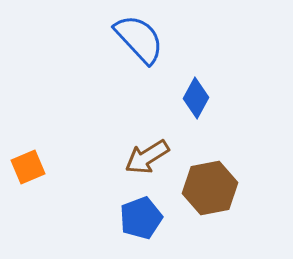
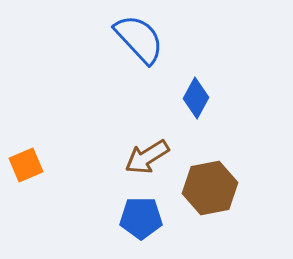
orange square: moved 2 px left, 2 px up
blue pentagon: rotated 21 degrees clockwise
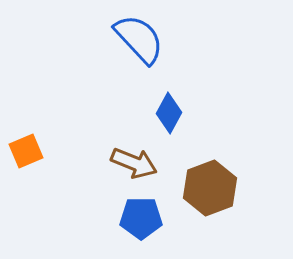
blue diamond: moved 27 px left, 15 px down
brown arrow: moved 13 px left, 6 px down; rotated 126 degrees counterclockwise
orange square: moved 14 px up
brown hexagon: rotated 10 degrees counterclockwise
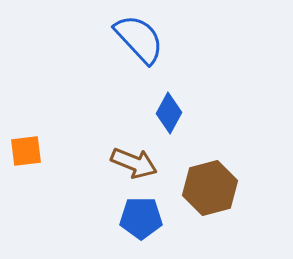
orange square: rotated 16 degrees clockwise
brown hexagon: rotated 6 degrees clockwise
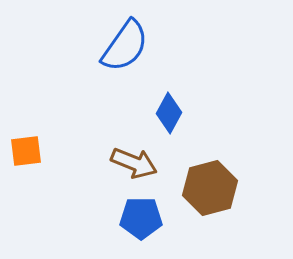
blue semicircle: moved 14 px left, 7 px down; rotated 78 degrees clockwise
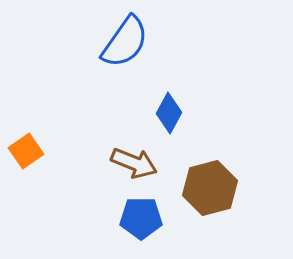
blue semicircle: moved 4 px up
orange square: rotated 28 degrees counterclockwise
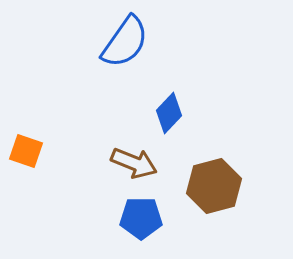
blue diamond: rotated 15 degrees clockwise
orange square: rotated 36 degrees counterclockwise
brown hexagon: moved 4 px right, 2 px up
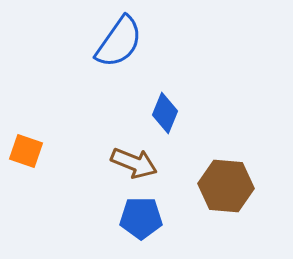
blue semicircle: moved 6 px left
blue diamond: moved 4 px left; rotated 21 degrees counterclockwise
brown hexagon: moved 12 px right; rotated 20 degrees clockwise
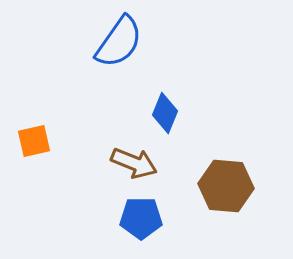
orange square: moved 8 px right, 10 px up; rotated 32 degrees counterclockwise
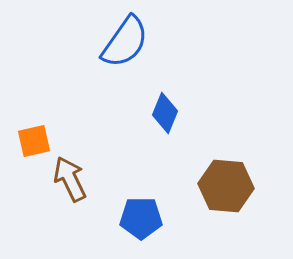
blue semicircle: moved 6 px right
brown arrow: moved 64 px left, 16 px down; rotated 138 degrees counterclockwise
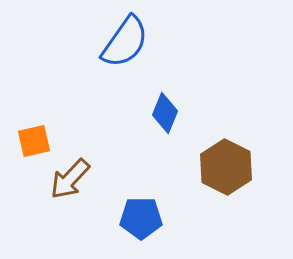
brown arrow: rotated 111 degrees counterclockwise
brown hexagon: moved 19 px up; rotated 22 degrees clockwise
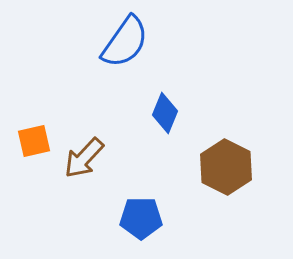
brown arrow: moved 14 px right, 21 px up
